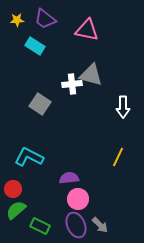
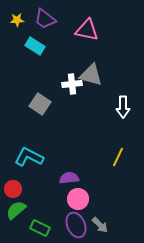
green rectangle: moved 2 px down
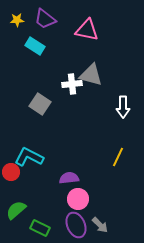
red circle: moved 2 px left, 17 px up
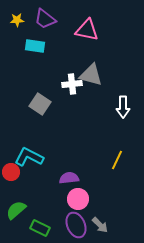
cyan rectangle: rotated 24 degrees counterclockwise
yellow line: moved 1 px left, 3 px down
